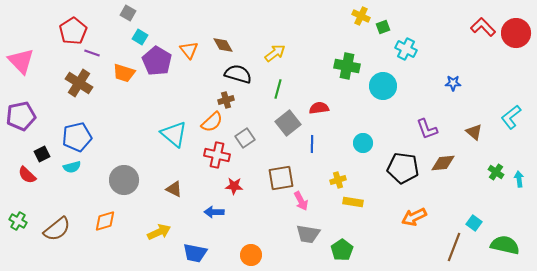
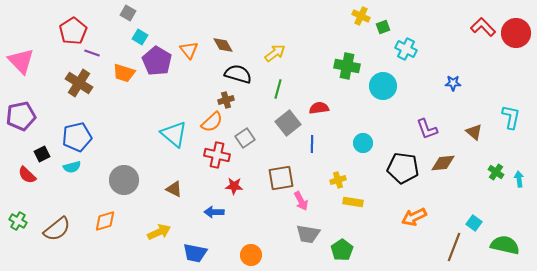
cyan L-shape at (511, 117): rotated 140 degrees clockwise
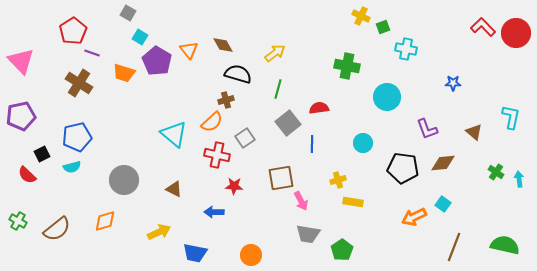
cyan cross at (406, 49): rotated 15 degrees counterclockwise
cyan circle at (383, 86): moved 4 px right, 11 px down
cyan square at (474, 223): moved 31 px left, 19 px up
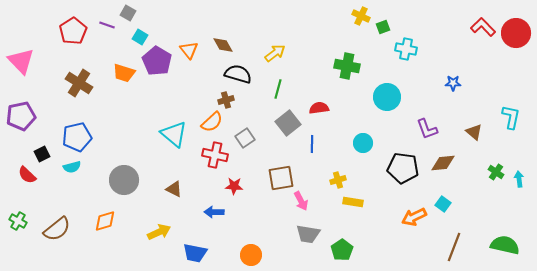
purple line at (92, 53): moved 15 px right, 28 px up
red cross at (217, 155): moved 2 px left
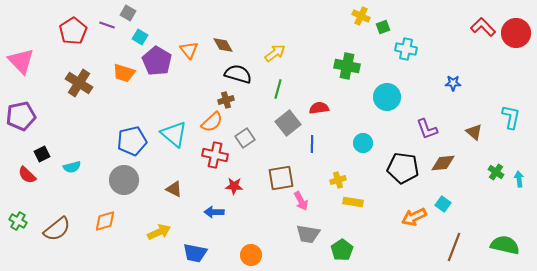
blue pentagon at (77, 137): moved 55 px right, 4 px down
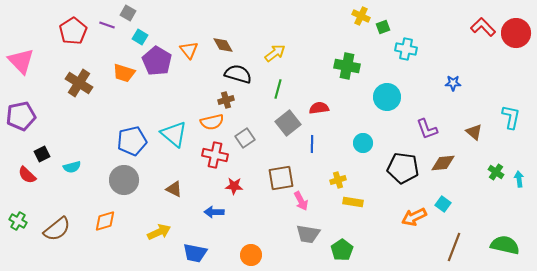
orange semicircle at (212, 122): rotated 30 degrees clockwise
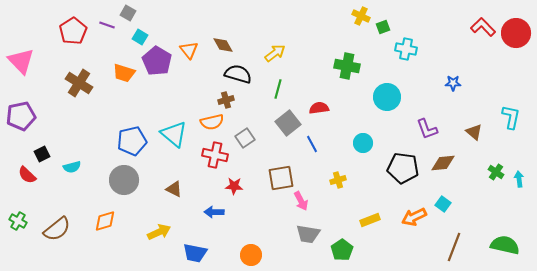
blue line at (312, 144): rotated 30 degrees counterclockwise
yellow rectangle at (353, 202): moved 17 px right, 18 px down; rotated 30 degrees counterclockwise
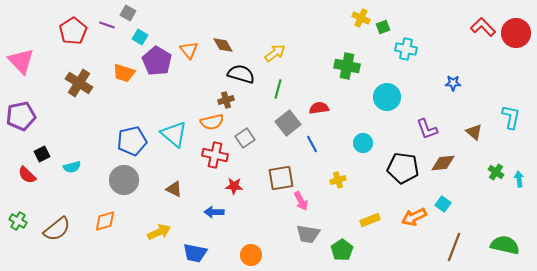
yellow cross at (361, 16): moved 2 px down
black semicircle at (238, 74): moved 3 px right
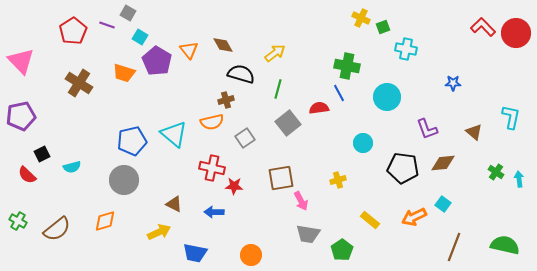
blue line at (312, 144): moved 27 px right, 51 px up
red cross at (215, 155): moved 3 px left, 13 px down
brown triangle at (174, 189): moved 15 px down
yellow rectangle at (370, 220): rotated 60 degrees clockwise
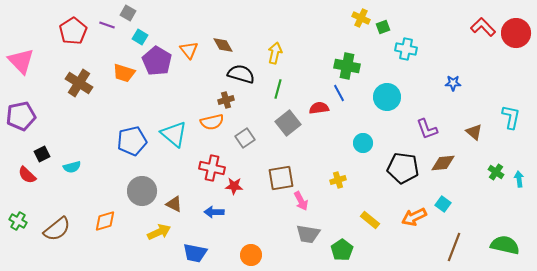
yellow arrow at (275, 53): rotated 40 degrees counterclockwise
gray circle at (124, 180): moved 18 px right, 11 px down
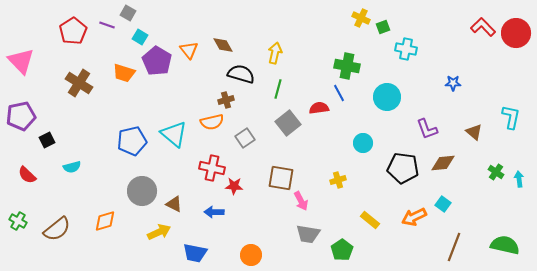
black square at (42, 154): moved 5 px right, 14 px up
brown square at (281, 178): rotated 20 degrees clockwise
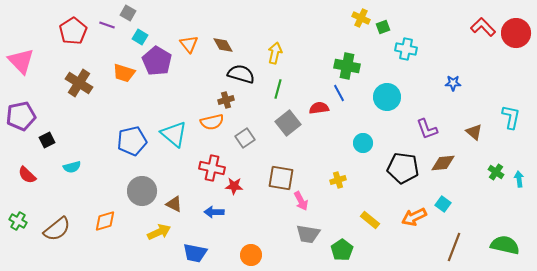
orange triangle at (189, 50): moved 6 px up
